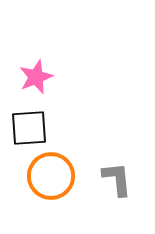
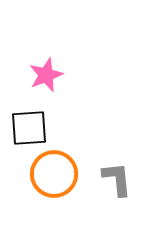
pink star: moved 10 px right, 2 px up
orange circle: moved 3 px right, 2 px up
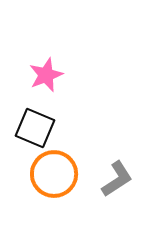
black square: moved 6 px right; rotated 27 degrees clockwise
gray L-shape: rotated 63 degrees clockwise
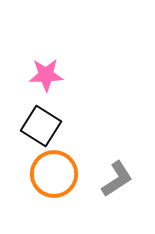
pink star: rotated 20 degrees clockwise
black square: moved 6 px right, 2 px up; rotated 9 degrees clockwise
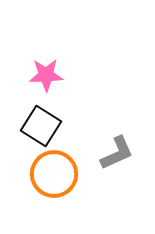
gray L-shape: moved 26 px up; rotated 9 degrees clockwise
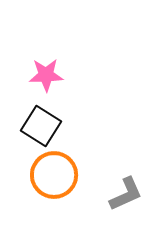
gray L-shape: moved 9 px right, 41 px down
orange circle: moved 1 px down
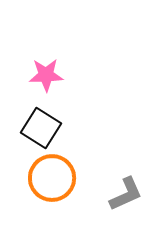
black square: moved 2 px down
orange circle: moved 2 px left, 3 px down
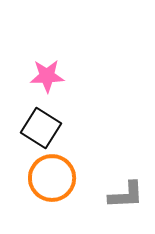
pink star: moved 1 px right, 1 px down
gray L-shape: moved 1 px down; rotated 21 degrees clockwise
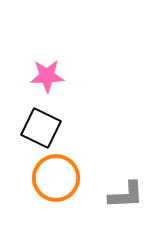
black square: rotated 6 degrees counterclockwise
orange circle: moved 4 px right
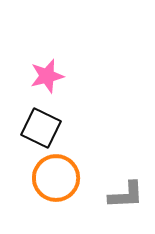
pink star: rotated 12 degrees counterclockwise
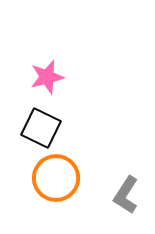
pink star: moved 1 px down
gray L-shape: rotated 126 degrees clockwise
